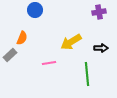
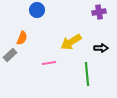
blue circle: moved 2 px right
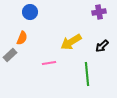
blue circle: moved 7 px left, 2 px down
black arrow: moved 1 px right, 2 px up; rotated 136 degrees clockwise
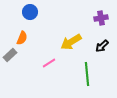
purple cross: moved 2 px right, 6 px down
pink line: rotated 24 degrees counterclockwise
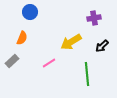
purple cross: moved 7 px left
gray rectangle: moved 2 px right, 6 px down
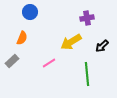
purple cross: moved 7 px left
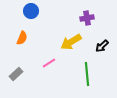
blue circle: moved 1 px right, 1 px up
gray rectangle: moved 4 px right, 13 px down
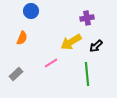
black arrow: moved 6 px left
pink line: moved 2 px right
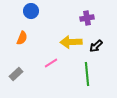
yellow arrow: rotated 30 degrees clockwise
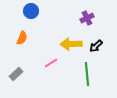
purple cross: rotated 16 degrees counterclockwise
yellow arrow: moved 2 px down
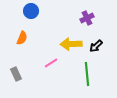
gray rectangle: rotated 72 degrees counterclockwise
